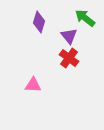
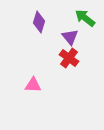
purple triangle: moved 1 px right, 1 px down
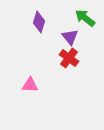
pink triangle: moved 3 px left
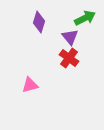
green arrow: rotated 115 degrees clockwise
pink triangle: rotated 18 degrees counterclockwise
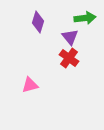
green arrow: rotated 20 degrees clockwise
purple diamond: moved 1 px left
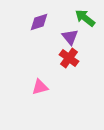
green arrow: rotated 135 degrees counterclockwise
purple diamond: moved 1 px right; rotated 55 degrees clockwise
pink triangle: moved 10 px right, 2 px down
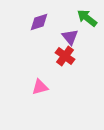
green arrow: moved 2 px right
red cross: moved 4 px left, 2 px up
